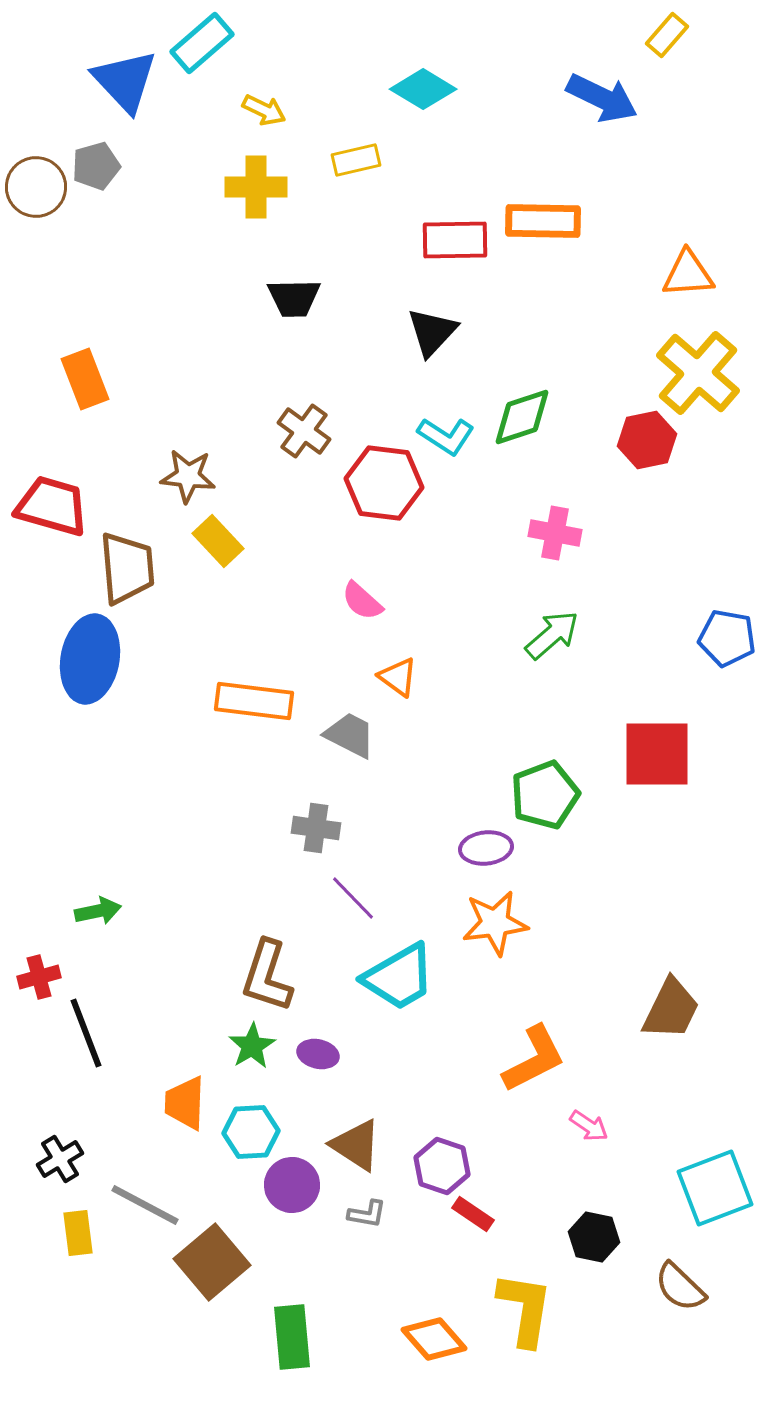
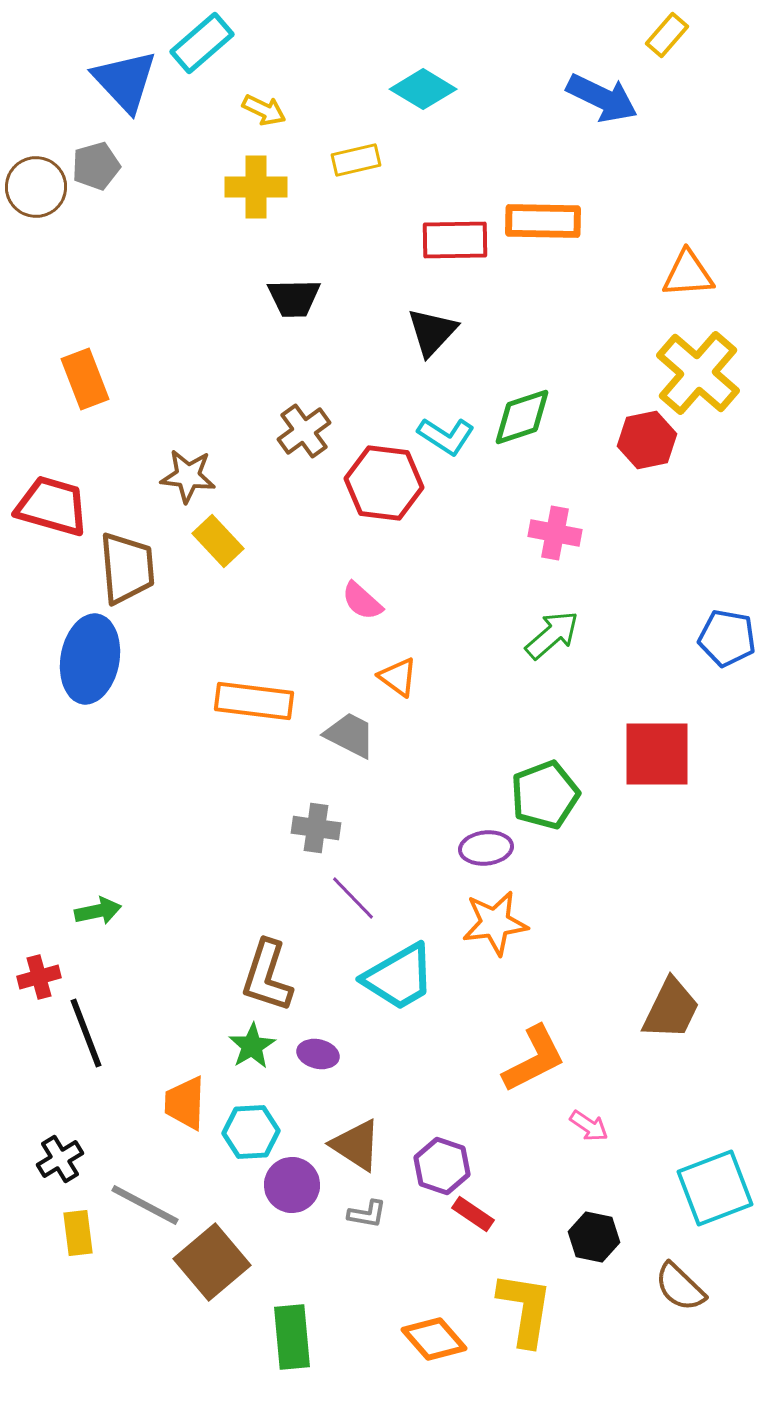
brown cross at (304, 431): rotated 18 degrees clockwise
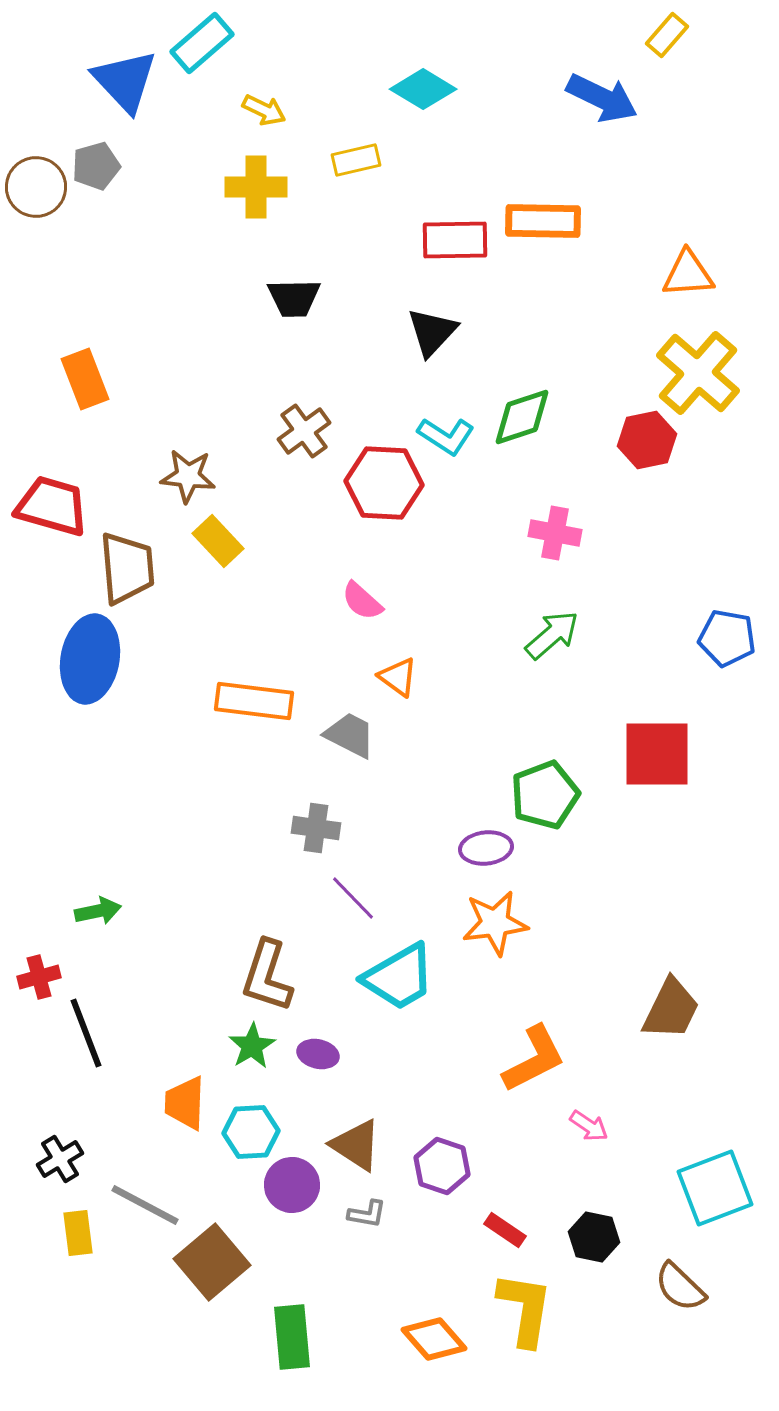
red hexagon at (384, 483): rotated 4 degrees counterclockwise
red rectangle at (473, 1214): moved 32 px right, 16 px down
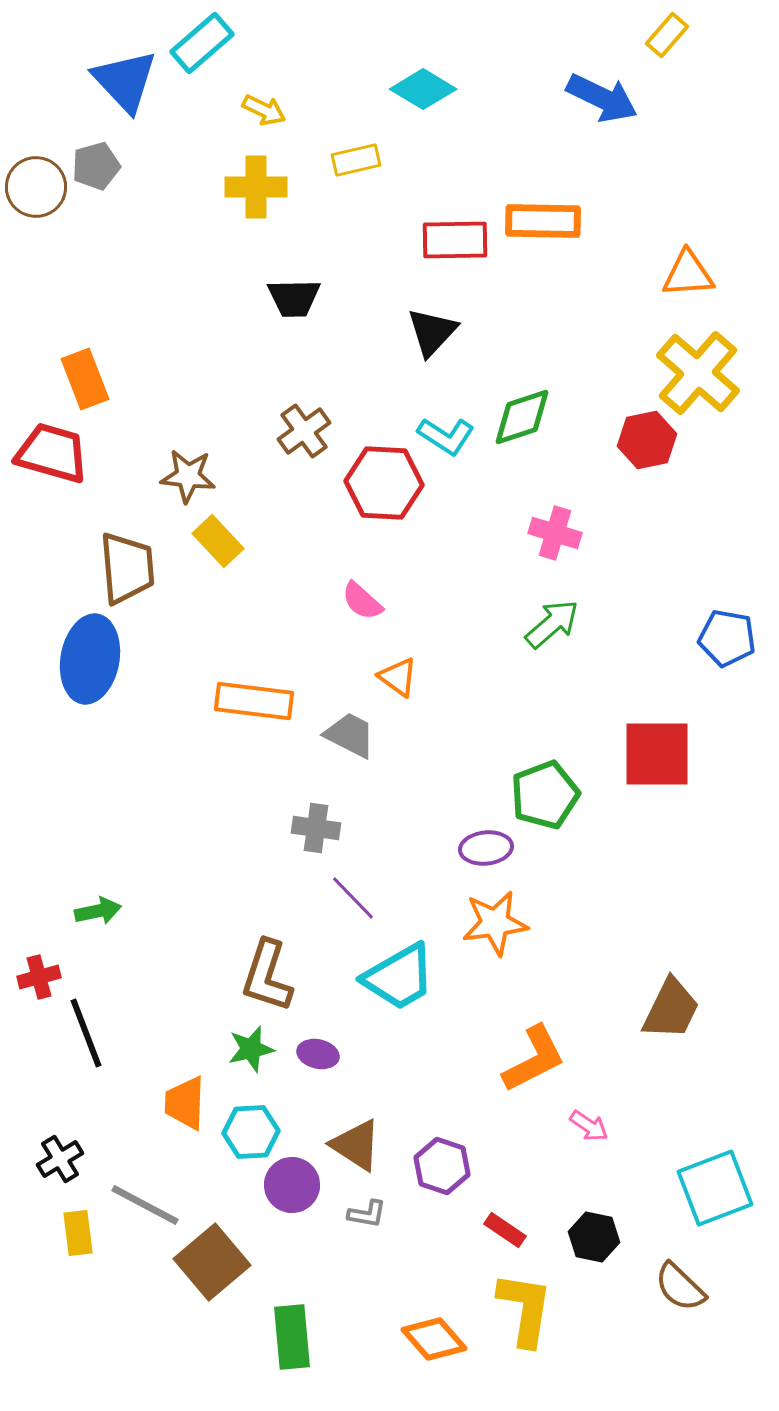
red trapezoid at (52, 506): moved 53 px up
pink cross at (555, 533): rotated 6 degrees clockwise
green arrow at (552, 635): moved 11 px up
green star at (252, 1046): moved 1 px left, 3 px down; rotated 18 degrees clockwise
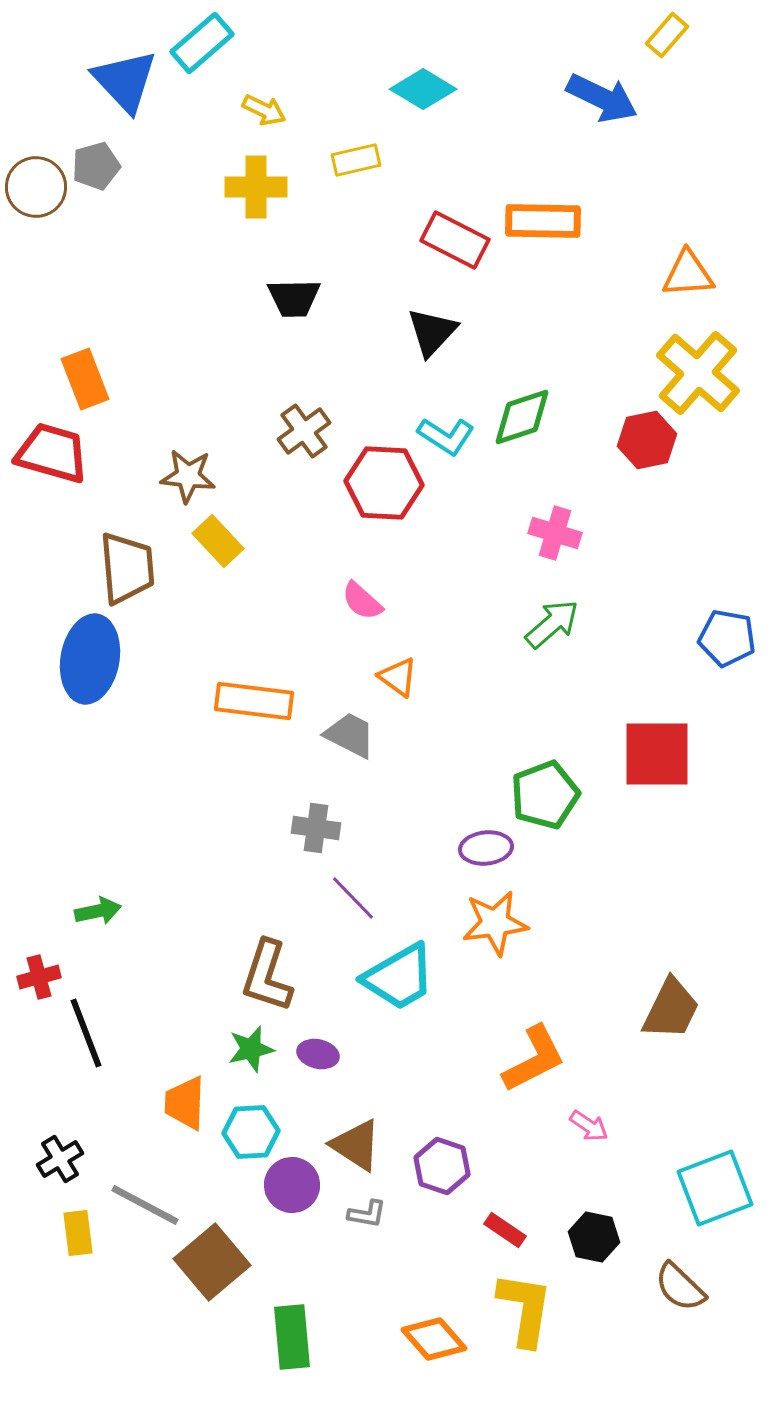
red rectangle at (455, 240): rotated 28 degrees clockwise
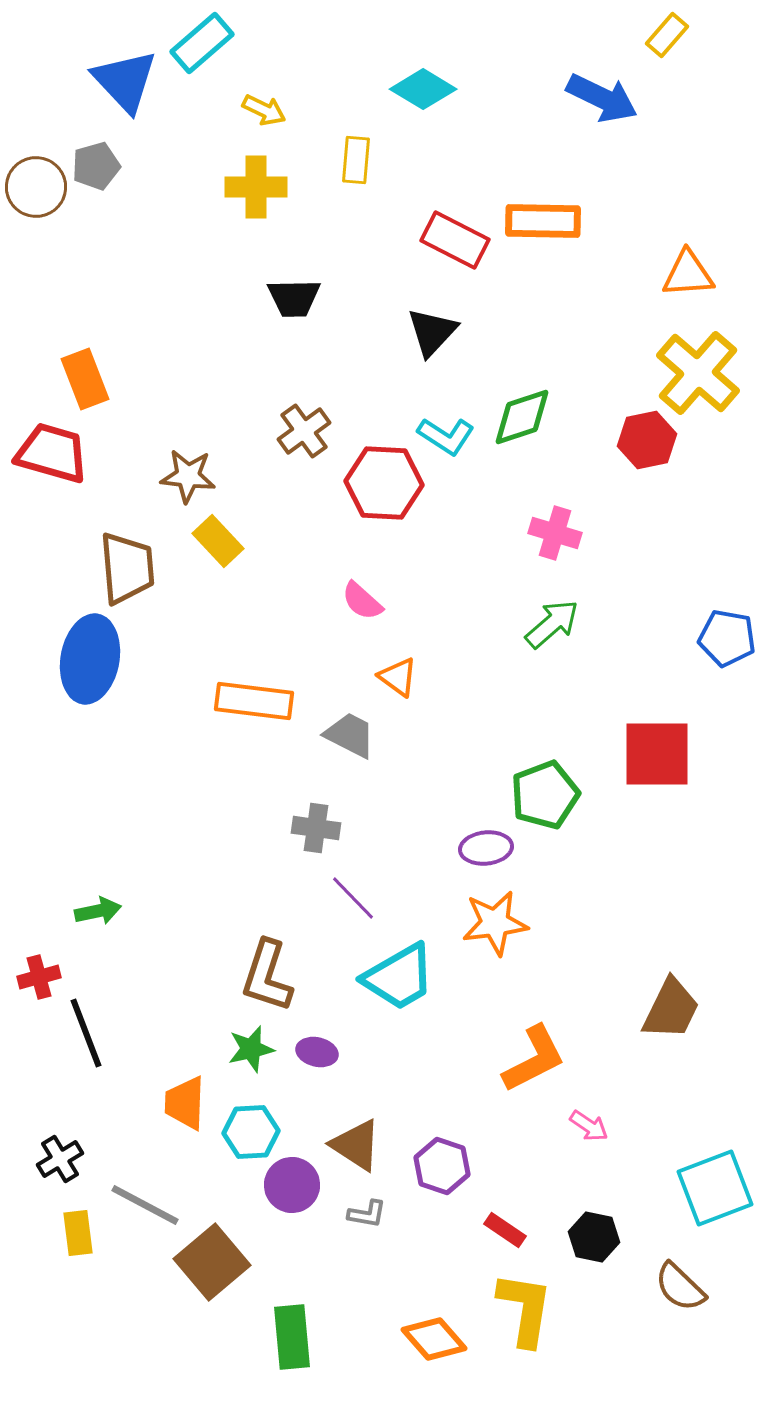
yellow rectangle at (356, 160): rotated 72 degrees counterclockwise
purple ellipse at (318, 1054): moved 1 px left, 2 px up
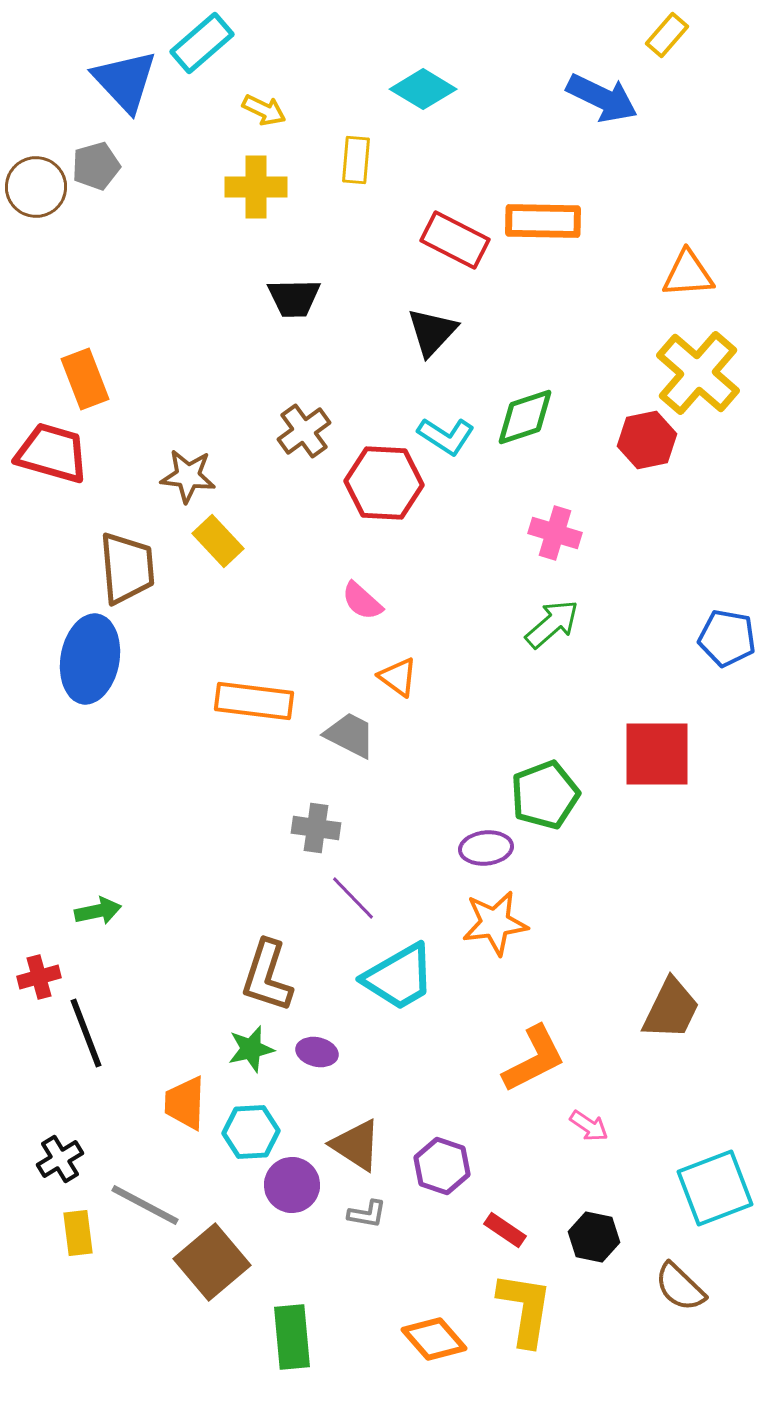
green diamond at (522, 417): moved 3 px right
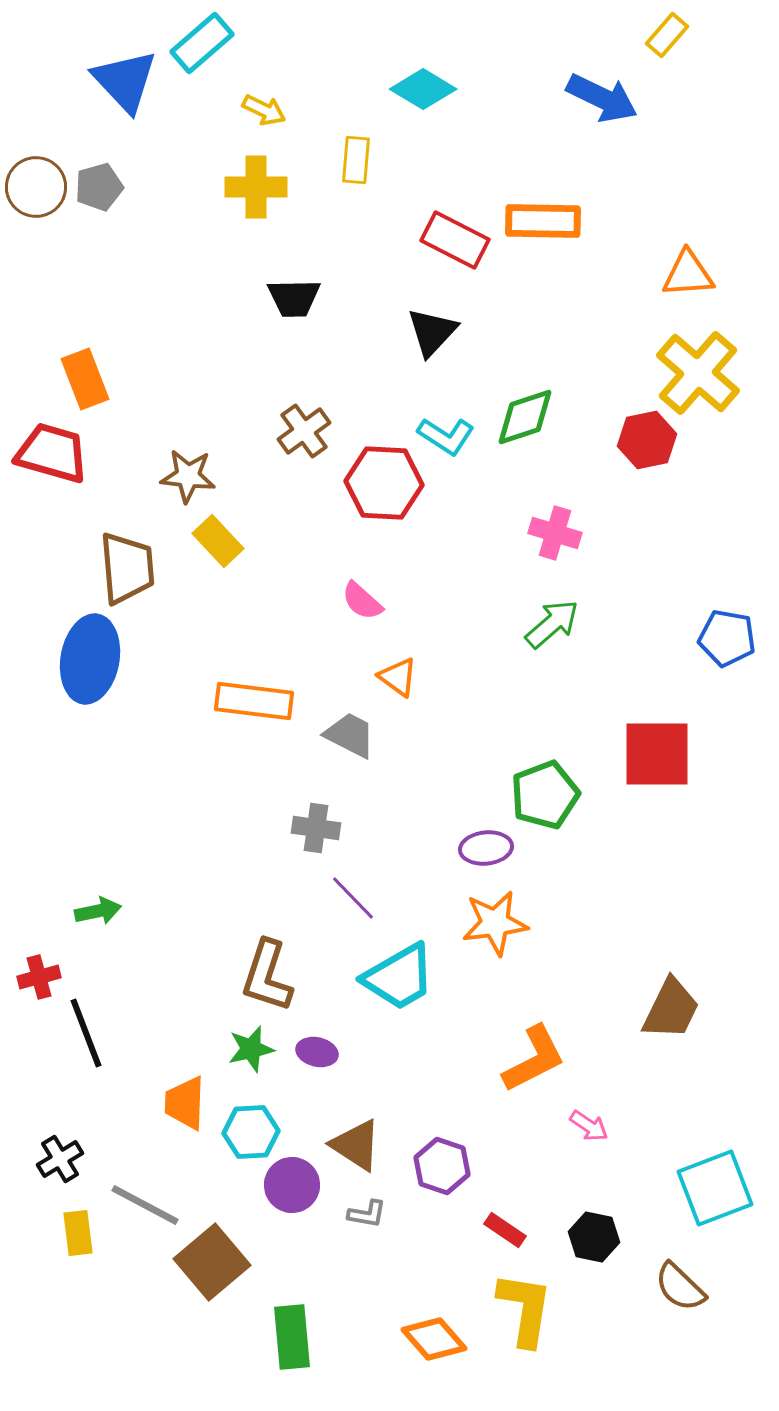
gray pentagon at (96, 166): moved 3 px right, 21 px down
